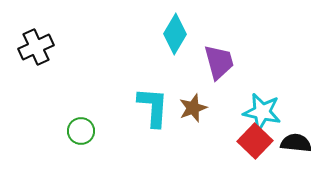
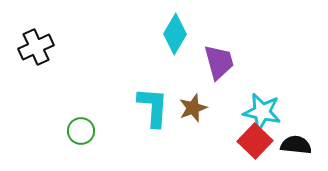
black semicircle: moved 2 px down
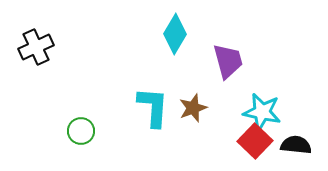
purple trapezoid: moved 9 px right, 1 px up
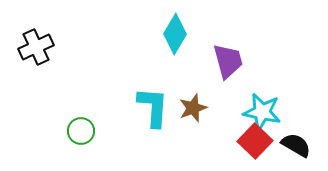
black semicircle: rotated 24 degrees clockwise
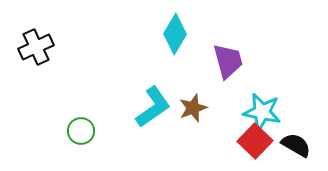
cyan L-shape: rotated 51 degrees clockwise
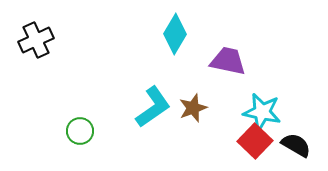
black cross: moved 7 px up
purple trapezoid: rotated 63 degrees counterclockwise
green circle: moved 1 px left
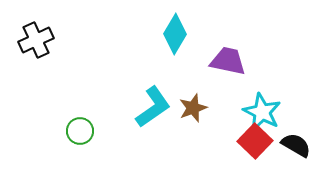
cyan star: rotated 15 degrees clockwise
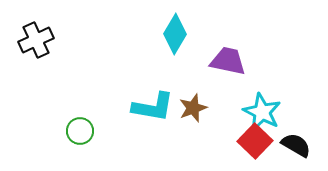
cyan L-shape: rotated 45 degrees clockwise
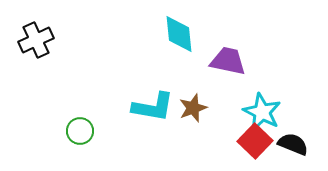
cyan diamond: moved 4 px right; rotated 36 degrees counterclockwise
black semicircle: moved 3 px left, 1 px up; rotated 8 degrees counterclockwise
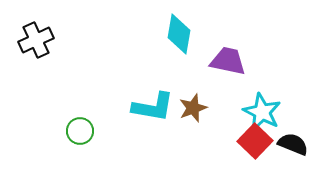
cyan diamond: rotated 15 degrees clockwise
